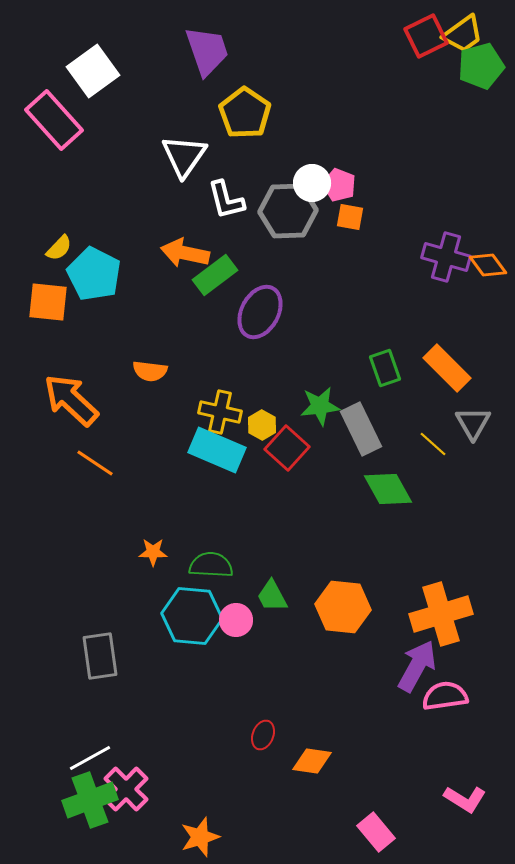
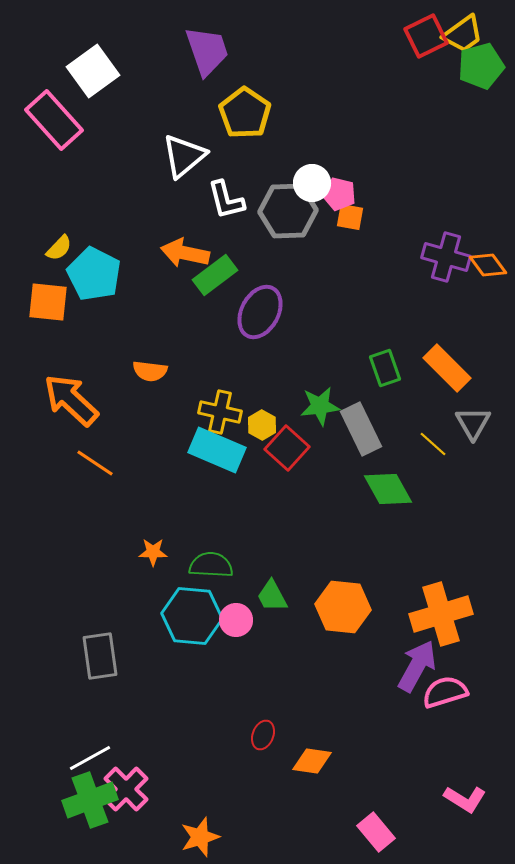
white triangle at (184, 156): rotated 15 degrees clockwise
pink pentagon at (339, 185): moved 9 px down; rotated 8 degrees counterclockwise
pink semicircle at (445, 696): moved 4 px up; rotated 9 degrees counterclockwise
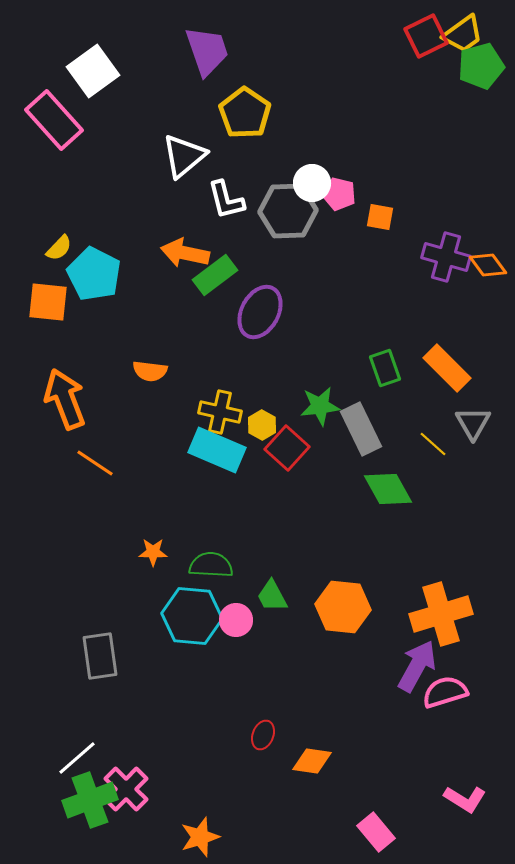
orange square at (350, 217): moved 30 px right
orange arrow at (71, 400): moved 6 px left, 1 px up; rotated 26 degrees clockwise
white line at (90, 758): moved 13 px left; rotated 12 degrees counterclockwise
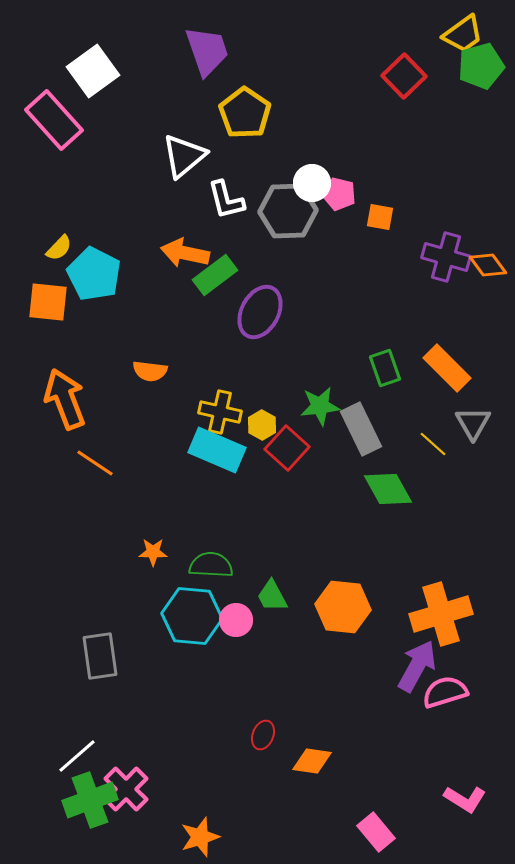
red square at (426, 36): moved 22 px left, 40 px down; rotated 18 degrees counterclockwise
white line at (77, 758): moved 2 px up
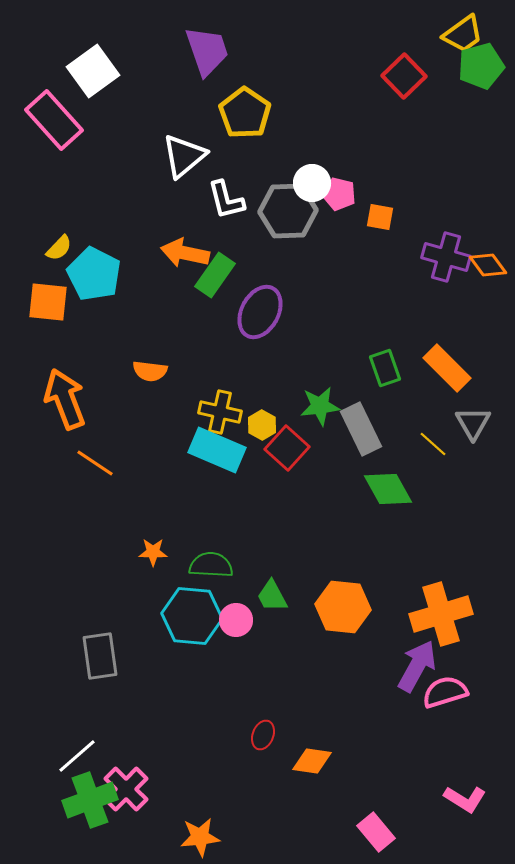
green rectangle at (215, 275): rotated 18 degrees counterclockwise
orange star at (200, 837): rotated 12 degrees clockwise
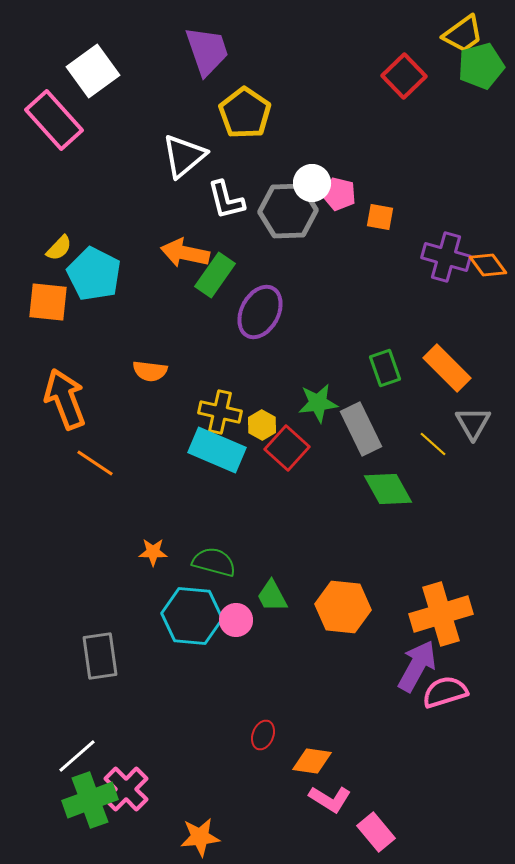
green star at (320, 406): moved 2 px left, 3 px up
green semicircle at (211, 565): moved 3 px right, 3 px up; rotated 12 degrees clockwise
pink L-shape at (465, 799): moved 135 px left
